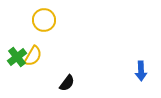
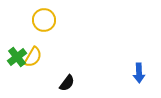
yellow semicircle: moved 1 px down
blue arrow: moved 2 px left, 2 px down
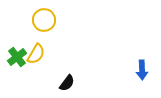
yellow semicircle: moved 3 px right, 3 px up
blue arrow: moved 3 px right, 3 px up
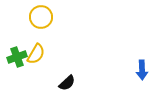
yellow circle: moved 3 px left, 3 px up
green cross: rotated 18 degrees clockwise
black semicircle: rotated 12 degrees clockwise
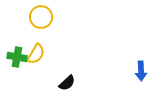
green cross: rotated 30 degrees clockwise
blue arrow: moved 1 px left, 1 px down
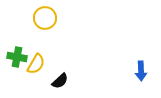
yellow circle: moved 4 px right, 1 px down
yellow semicircle: moved 10 px down
black semicircle: moved 7 px left, 2 px up
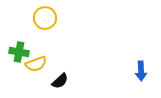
green cross: moved 2 px right, 5 px up
yellow semicircle: rotated 40 degrees clockwise
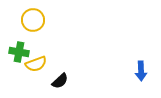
yellow circle: moved 12 px left, 2 px down
